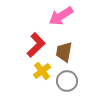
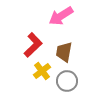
red L-shape: moved 3 px left
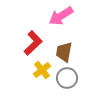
red L-shape: moved 2 px up
yellow cross: moved 1 px up
gray circle: moved 3 px up
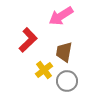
red L-shape: moved 5 px left, 3 px up
yellow cross: moved 2 px right
gray circle: moved 3 px down
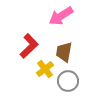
red L-shape: moved 1 px right, 6 px down
yellow cross: moved 1 px right, 1 px up
gray circle: moved 1 px right
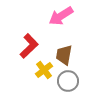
brown trapezoid: moved 3 px down
yellow cross: moved 1 px left, 1 px down
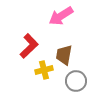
yellow cross: rotated 24 degrees clockwise
gray circle: moved 8 px right
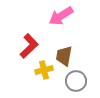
brown trapezoid: moved 1 px down
